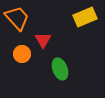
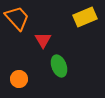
orange circle: moved 3 px left, 25 px down
green ellipse: moved 1 px left, 3 px up
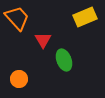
green ellipse: moved 5 px right, 6 px up
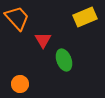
orange circle: moved 1 px right, 5 px down
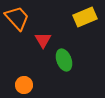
orange circle: moved 4 px right, 1 px down
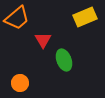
orange trapezoid: rotated 92 degrees clockwise
orange circle: moved 4 px left, 2 px up
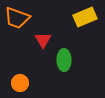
orange trapezoid: rotated 60 degrees clockwise
green ellipse: rotated 20 degrees clockwise
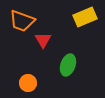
orange trapezoid: moved 5 px right, 3 px down
green ellipse: moved 4 px right, 5 px down; rotated 20 degrees clockwise
orange circle: moved 8 px right
